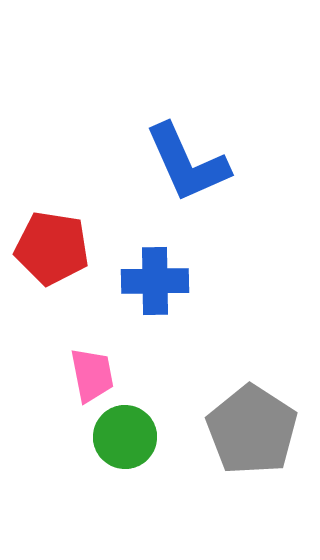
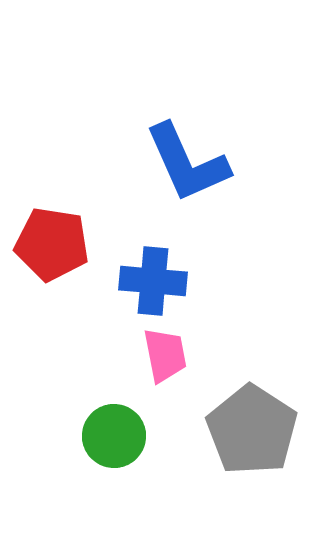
red pentagon: moved 4 px up
blue cross: moved 2 px left; rotated 6 degrees clockwise
pink trapezoid: moved 73 px right, 20 px up
green circle: moved 11 px left, 1 px up
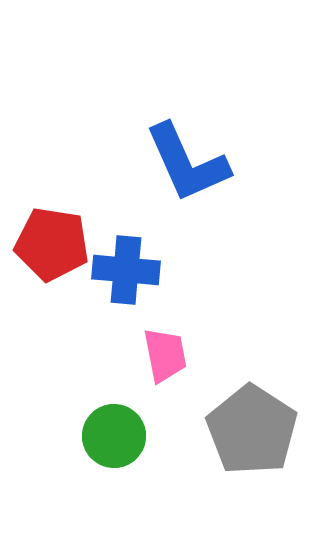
blue cross: moved 27 px left, 11 px up
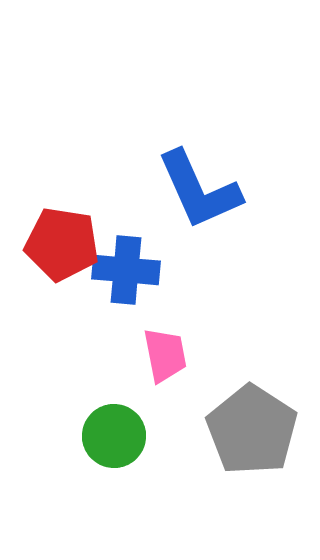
blue L-shape: moved 12 px right, 27 px down
red pentagon: moved 10 px right
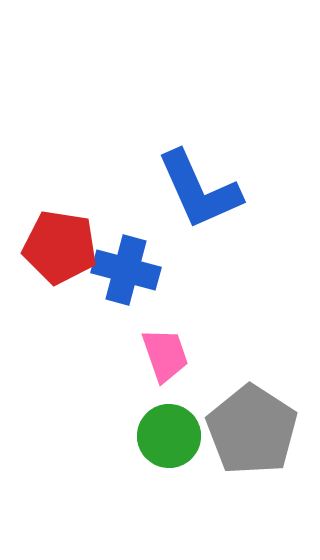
red pentagon: moved 2 px left, 3 px down
blue cross: rotated 10 degrees clockwise
pink trapezoid: rotated 8 degrees counterclockwise
green circle: moved 55 px right
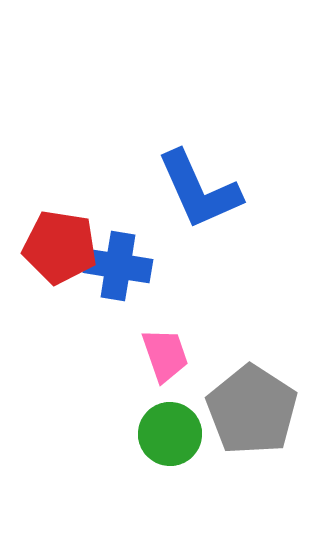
blue cross: moved 8 px left, 4 px up; rotated 6 degrees counterclockwise
gray pentagon: moved 20 px up
green circle: moved 1 px right, 2 px up
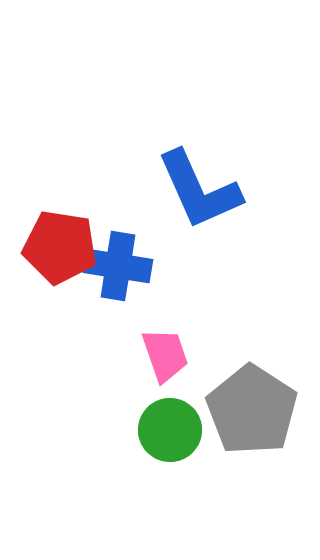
green circle: moved 4 px up
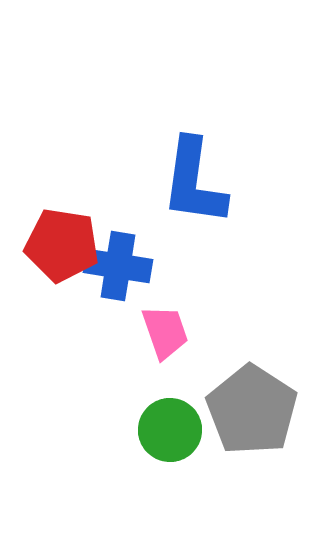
blue L-shape: moved 5 px left, 8 px up; rotated 32 degrees clockwise
red pentagon: moved 2 px right, 2 px up
pink trapezoid: moved 23 px up
